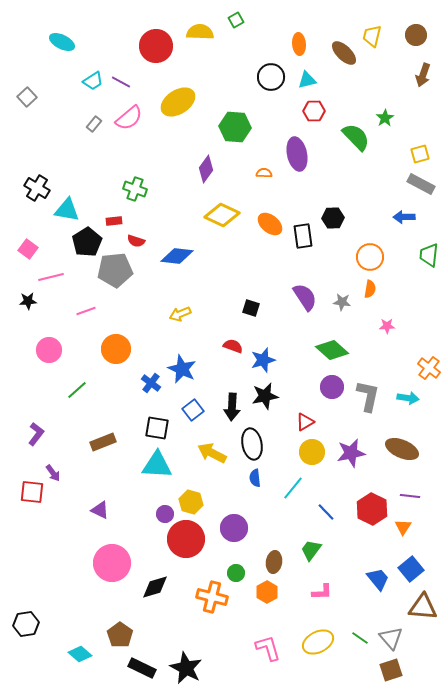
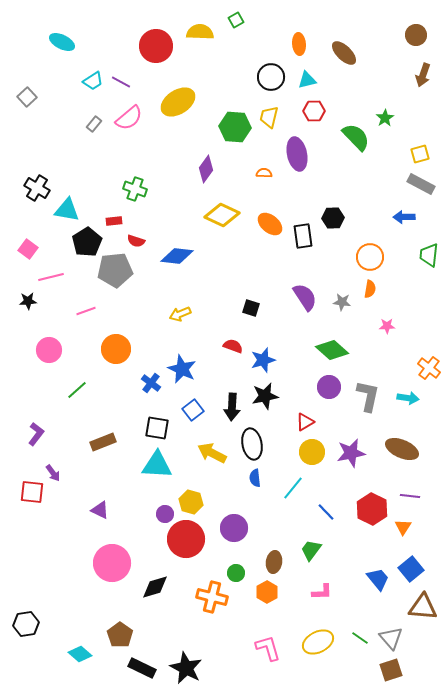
yellow trapezoid at (372, 36): moved 103 px left, 81 px down
purple circle at (332, 387): moved 3 px left
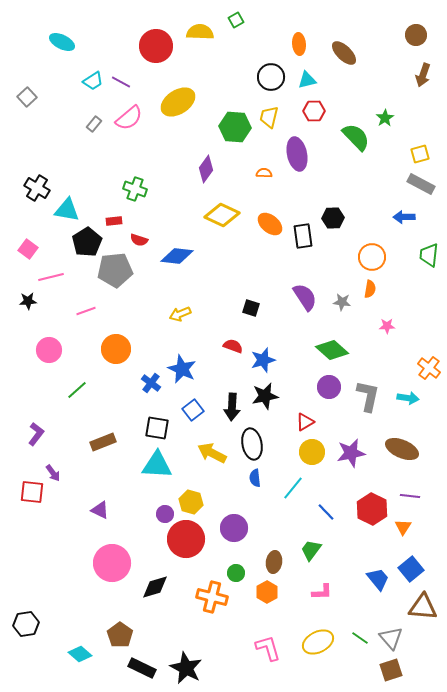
red semicircle at (136, 241): moved 3 px right, 1 px up
orange circle at (370, 257): moved 2 px right
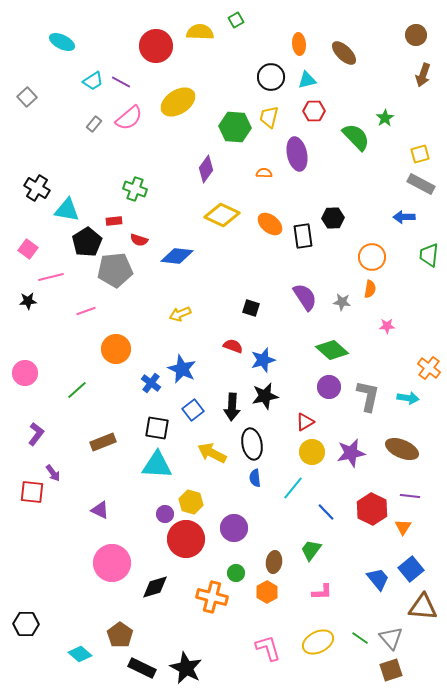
pink circle at (49, 350): moved 24 px left, 23 px down
black hexagon at (26, 624): rotated 10 degrees clockwise
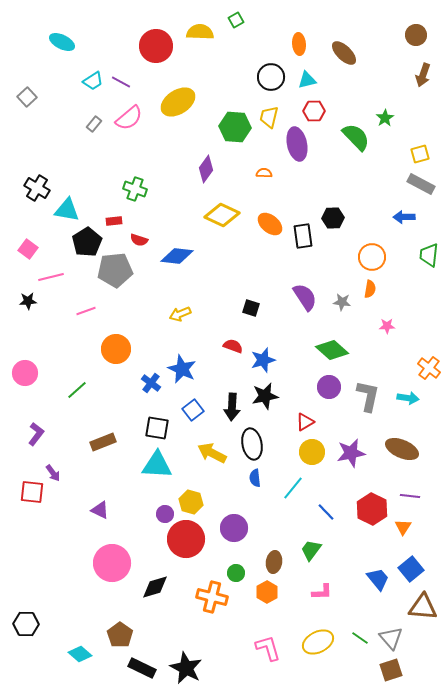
purple ellipse at (297, 154): moved 10 px up
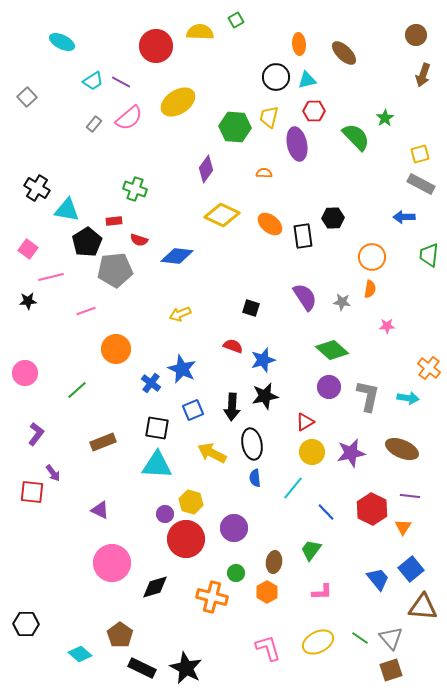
black circle at (271, 77): moved 5 px right
blue square at (193, 410): rotated 15 degrees clockwise
